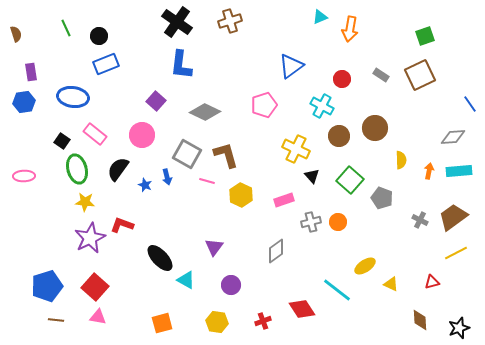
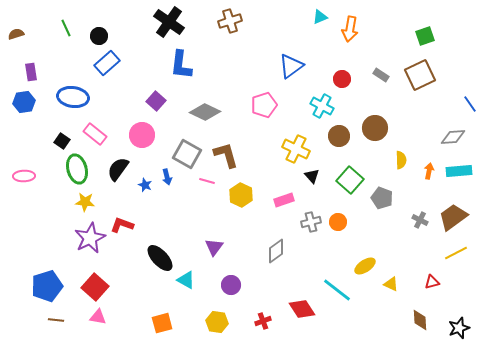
black cross at (177, 22): moved 8 px left
brown semicircle at (16, 34): rotated 91 degrees counterclockwise
blue rectangle at (106, 64): moved 1 px right, 1 px up; rotated 20 degrees counterclockwise
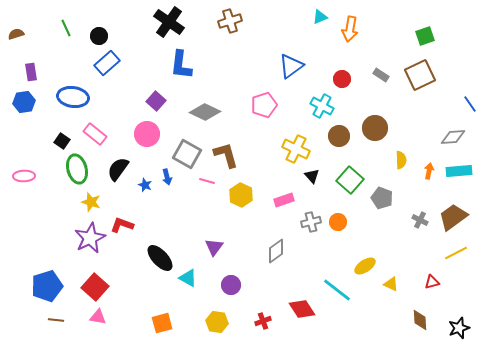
pink circle at (142, 135): moved 5 px right, 1 px up
yellow star at (85, 202): moved 6 px right; rotated 12 degrees clockwise
cyan triangle at (186, 280): moved 2 px right, 2 px up
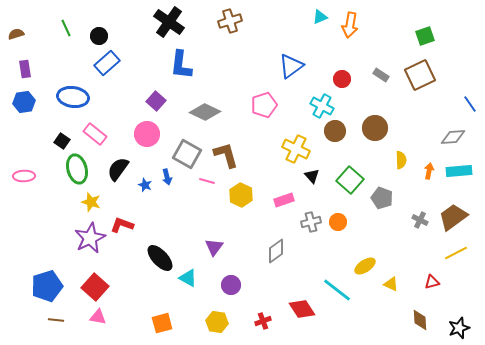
orange arrow at (350, 29): moved 4 px up
purple rectangle at (31, 72): moved 6 px left, 3 px up
brown circle at (339, 136): moved 4 px left, 5 px up
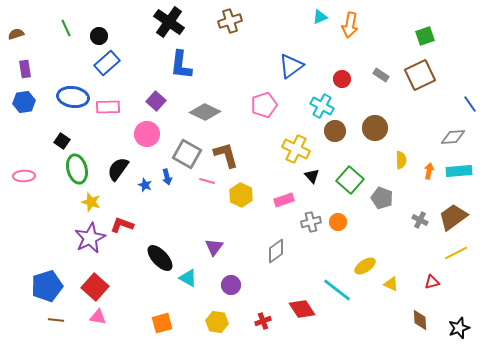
pink rectangle at (95, 134): moved 13 px right, 27 px up; rotated 40 degrees counterclockwise
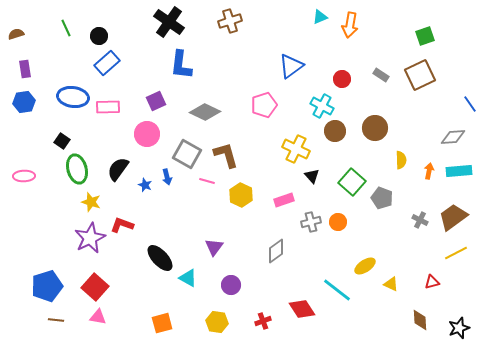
purple square at (156, 101): rotated 24 degrees clockwise
green square at (350, 180): moved 2 px right, 2 px down
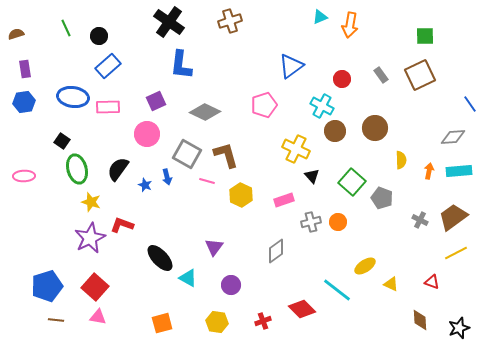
green square at (425, 36): rotated 18 degrees clockwise
blue rectangle at (107, 63): moved 1 px right, 3 px down
gray rectangle at (381, 75): rotated 21 degrees clockwise
red triangle at (432, 282): rotated 35 degrees clockwise
red diamond at (302, 309): rotated 12 degrees counterclockwise
